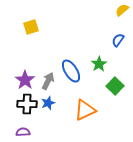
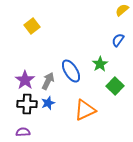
yellow square: moved 1 px right, 1 px up; rotated 21 degrees counterclockwise
green star: moved 1 px right
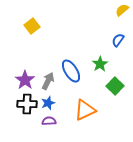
purple semicircle: moved 26 px right, 11 px up
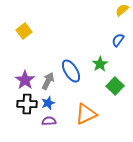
yellow square: moved 8 px left, 5 px down
orange triangle: moved 1 px right, 4 px down
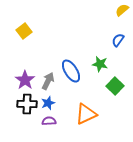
green star: rotated 28 degrees counterclockwise
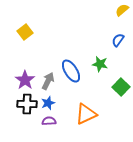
yellow square: moved 1 px right, 1 px down
green square: moved 6 px right, 1 px down
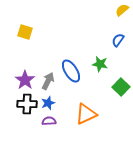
yellow square: rotated 35 degrees counterclockwise
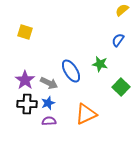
gray arrow: moved 1 px right, 2 px down; rotated 90 degrees clockwise
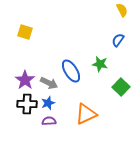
yellow semicircle: rotated 104 degrees clockwise
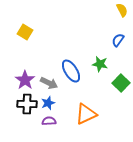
yellow square: rotated 14 degrees clockwise
green square: moved 4 px up
